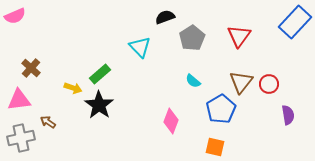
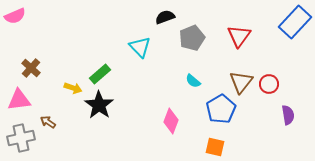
gray pentagon: rotated 10 degrees clockwise
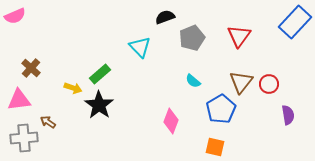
gray cross: moved 3 px right; rotated 8 degrees clockwise
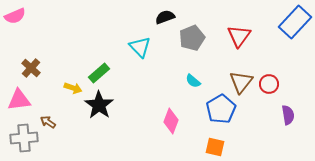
green rectangle: moved 1 px left, 1 px up
